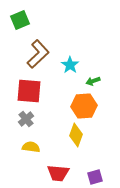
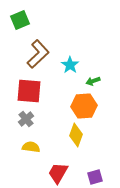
red trapezoid: rotated 115 degrees clockwise
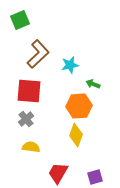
cyan star: rotated 24 degrees clockwise
green arrow: moved 3 px down; rotated 40 degrees clockwise
orange hexagon: moved 5 px left
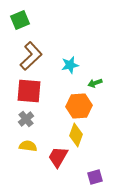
brown L-shape: moved 7 px left, 2 px down
green arrow: moved 2 px right, 1 px up; rotated 40 degrees counterclockwise
yellow semicircle: moved 3 px left, 1 px up
red trapezoid: moved 16 px up
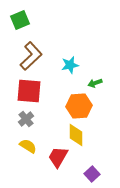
yellow diamond: rotated 20 degrees counterclockwise
yellow semicircle: rotated 24 degrees clockwise
purple square: moved 3 px left, 3 px up; rotated 28 degrees counterclockwise
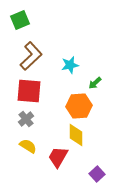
green arrow: rotated 24 degrees counterclockwise
purple square: moved 5 px right
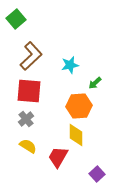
green square: moved 4 px left, 1 px up; rotated 18 degrees counterclockwise
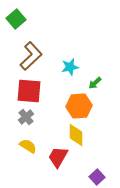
cyan star: moved 2 px down
gray cross: moved 2 px up
purple square: moved 3 px down
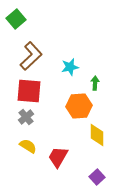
green arrow: rotated 136 degrees clockwise
yellow diamond: moved 21 px right
